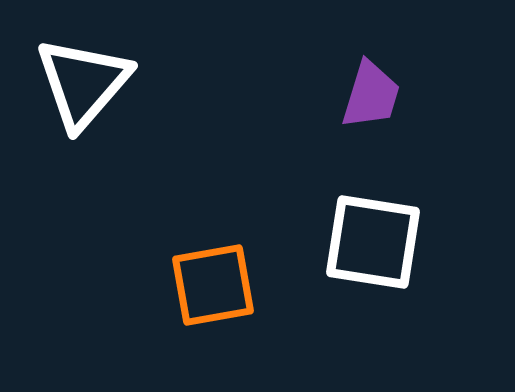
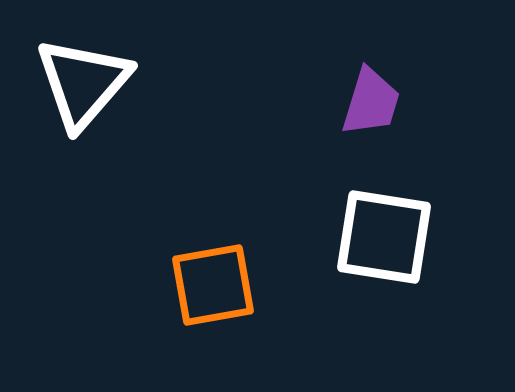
purple trapezoid: moved 7 px down
white square: moved 11 px right, 5 px up
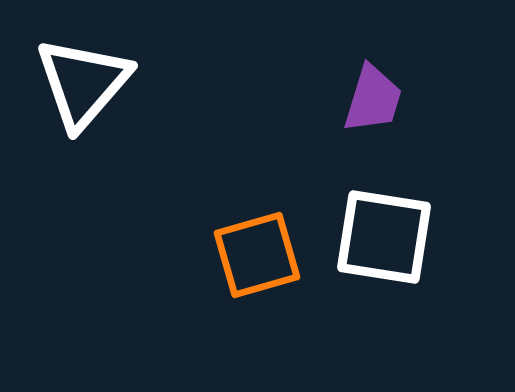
purple trapezoid: moved 2 px right, 3 px up
orange square: moved 44 px right, 30 px up; rotated 6 degrees counterclockwise
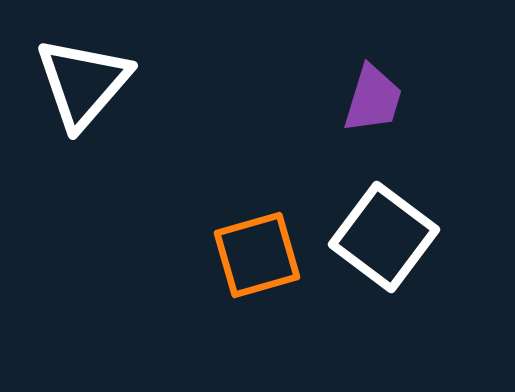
white square: rotated 28 degrees clockwise
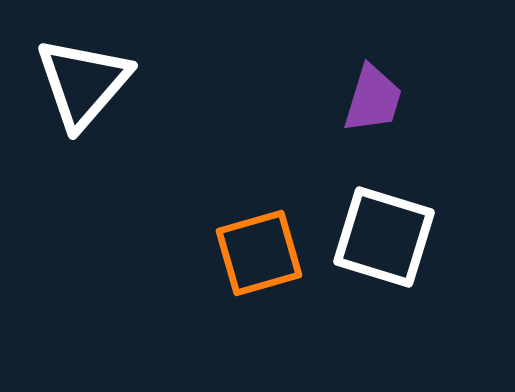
white square: rotated 20 degrees counterclockwise
orange square: moved 2 px right, 2 px up
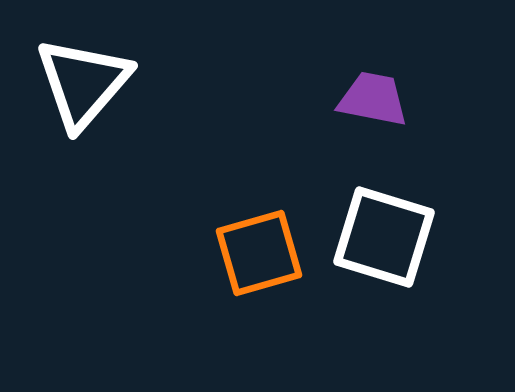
purple trapezoid: rotated 96 degrees counterclockwise
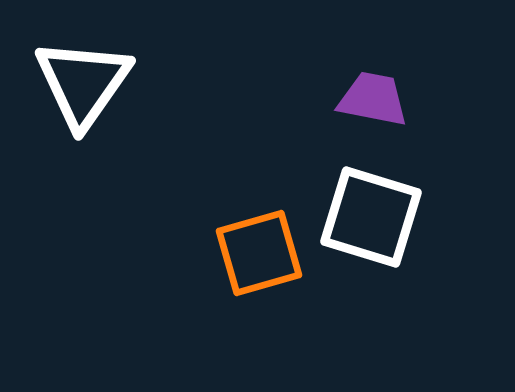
white triangle: rotated 6 degrees counterclockwise
white square: moved 13 px left, 20 px up
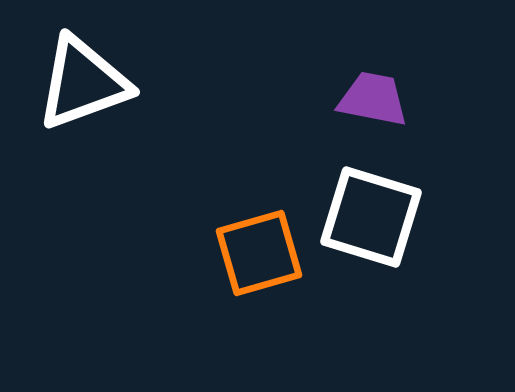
white triangle: rotated 35 degrees clockwise
